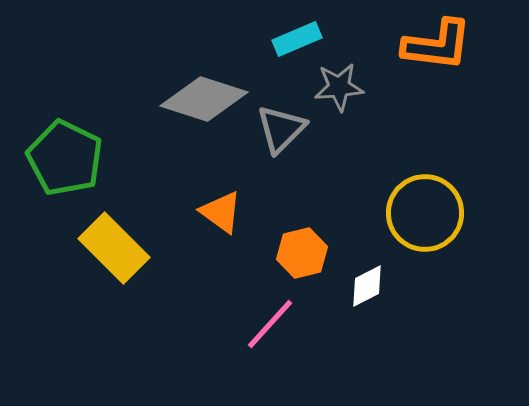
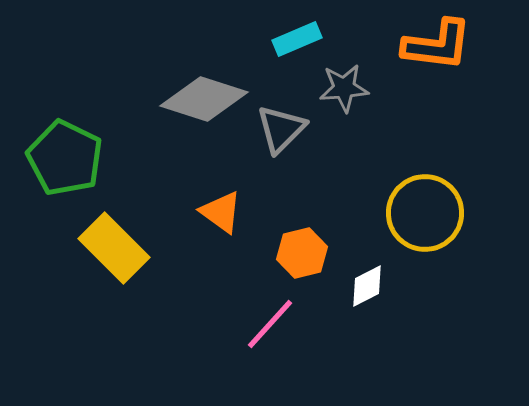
gray star: moved 5 px right, 1 px down
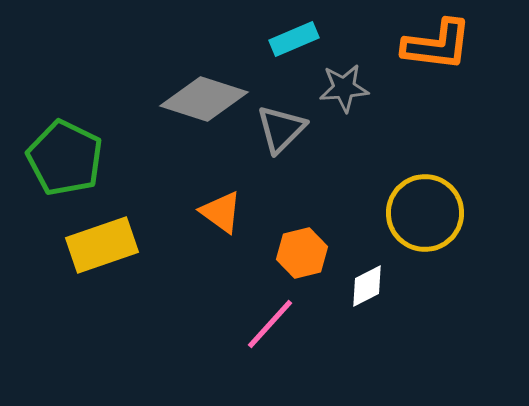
cyan rectangle: moved 3 px left
yellow rectangle: moved 12 px left, 3 px up; rotated 64 degrees counterclockwise
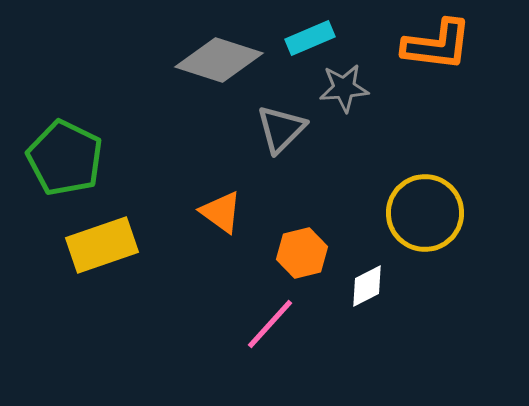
cyan rectangle: moved 16 px right, 1 px up
gray diamond: moved 15 px right, 39 px up
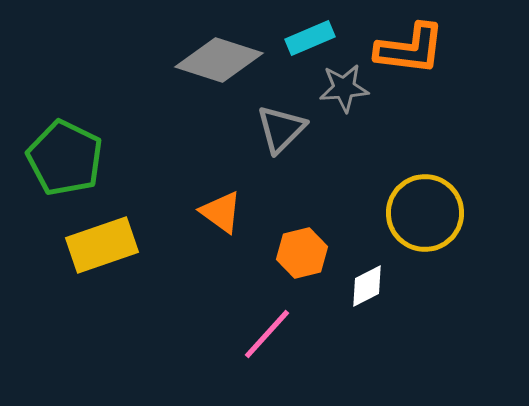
orange L-shape: moved 27 px left, 4 px down
pink line: moved 3 px left, 10 px down
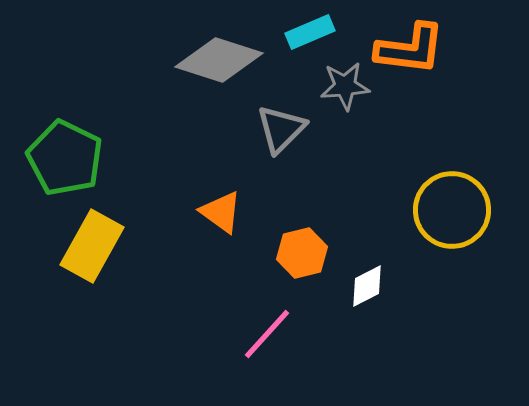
cyan rectangle: moved 6 px up
gray star: moved 1 px right, 2 px up
yellow circle: moved 27 px right, 3 px up
yellow rectangle: moved 10 px left, 1 px down; rotated 42 degrees counterclockwise
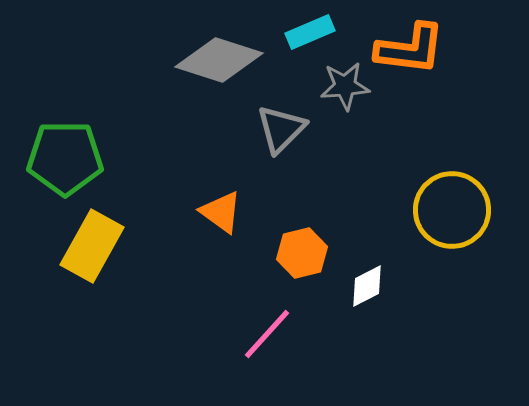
green pentagon: rotated 26 degrees counterclockwise
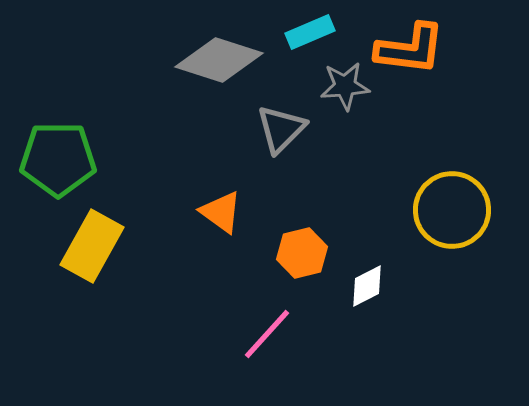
green pentagon: moved 7 px left, 1 px down
